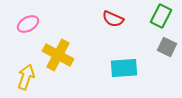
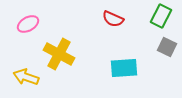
yellow cross: moved 1 px right, 1 px up
yellow arrow: rotated 90 degrees counterclockwise
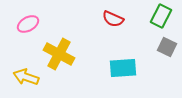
cyan rectangle: moved 1 px left
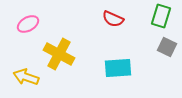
green rectangle: rotated 10 degrees counterclockwise
cyan rectangle: moved 5 px left
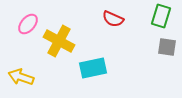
pink ellipse: rotated 20 degrees counterclockwise
gray square: rotated 18 degrees counterclockwise
yellow cross: moved 13 px up
cyan rectangle: moved 25 px left; rotated 8 degrees counterclockwise
yellow arrow: moved 5 px left
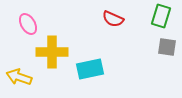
pink ellipse: rotated 70 degrees counterclockwise
yellow cross: moved 7 px left, 11 px down; rotated 28 degrees counterclockwise
cyan rectangle: moved 3 px left, 1 px down
yellow arrow: moved 2 px left
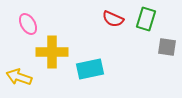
green rectangle: moved 15 px left, 3 px down
